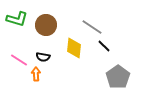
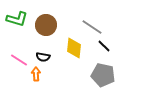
gray pentagon: moved 15 px left, 2 px up; rotated 25 degrees counterclockwise
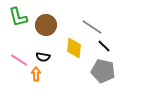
green L-shape: moved 1 px right, 2 px up; rotated 60 degrees clockwise
gray pentagon: moved 4 px up
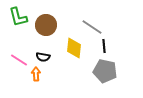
black line: rotated 40 degrees clockwise
gray pentagon: moved 2 px right
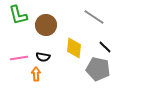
green L-shape: moved 2 px up
gray line: moved 2 px right, 10 px up
black line: moved 1 px right, 1 px down; rotated 40 degrees counterclockwise
pink line: moved 2 px up; rotated 42 degrees counterclockwise
gray pentagon: moved 7 px left, 2 px up
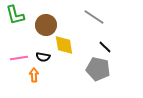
green L-shape: moved 3 px left
yellow diamond: moved 10 px left, 3 px up; rotated 15 degrees counterclockwise
orange arrow: moved 2 px left, 1 px down
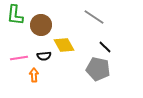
green L-shape: rotated 20 degrees clockwise
brown circle: moved 5 px left
yellow diamond: rotated 20 degrees counterclockwise
black semicircle: moved 1 px right, 1 px up; rotated 16 degrees counterclockwise
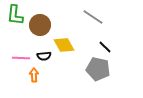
gray line: moved 1 px left
brown circle: moved 1 px left
pink line: moved 2 px right; rotated 12 degrees clockwise
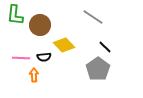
yellow diamond: rotated 15 degrees counterclockwise
black semicircle: moved 1 px down
gray pentagon: rotated 25 degrees clockwise
